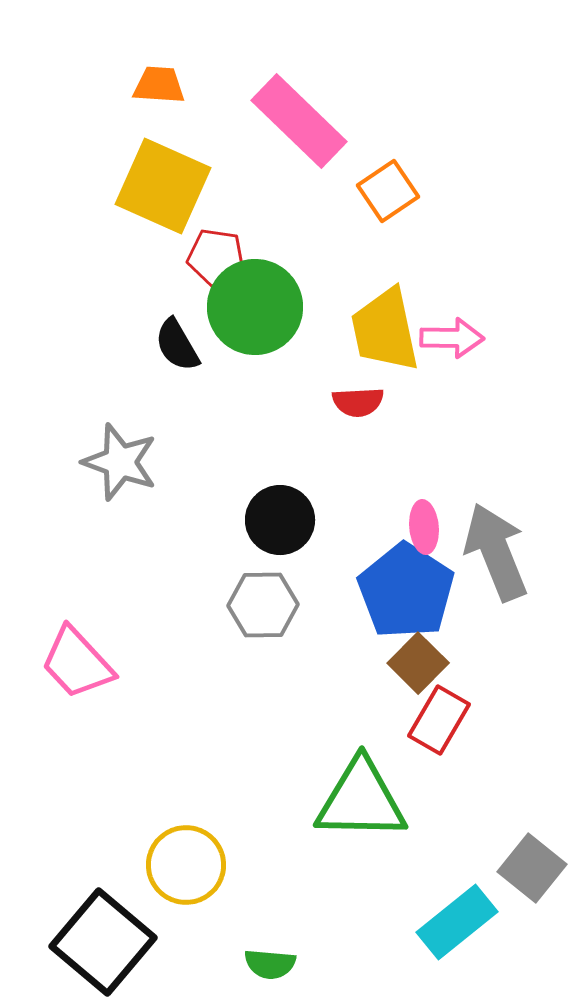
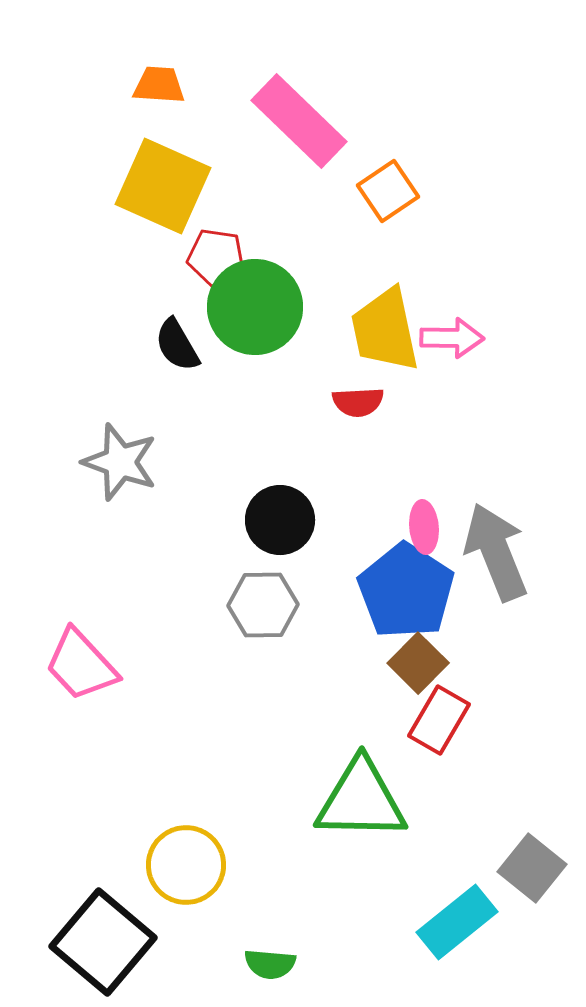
pink trapezoid: moved 4 px right, 2 px down
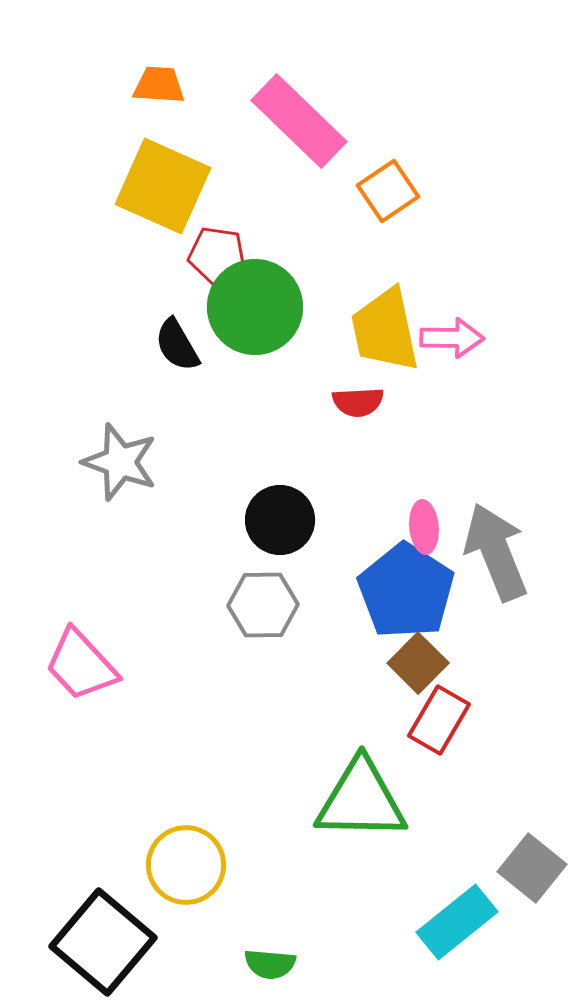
red pentagon: moved 1 px right, 2 px up
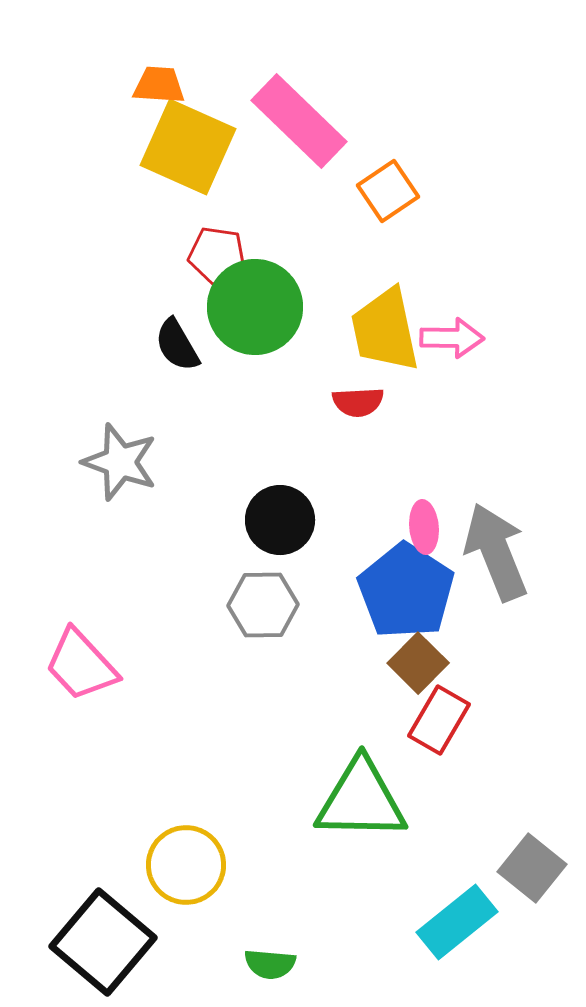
yellow square: moved 25 px right, 39 px up
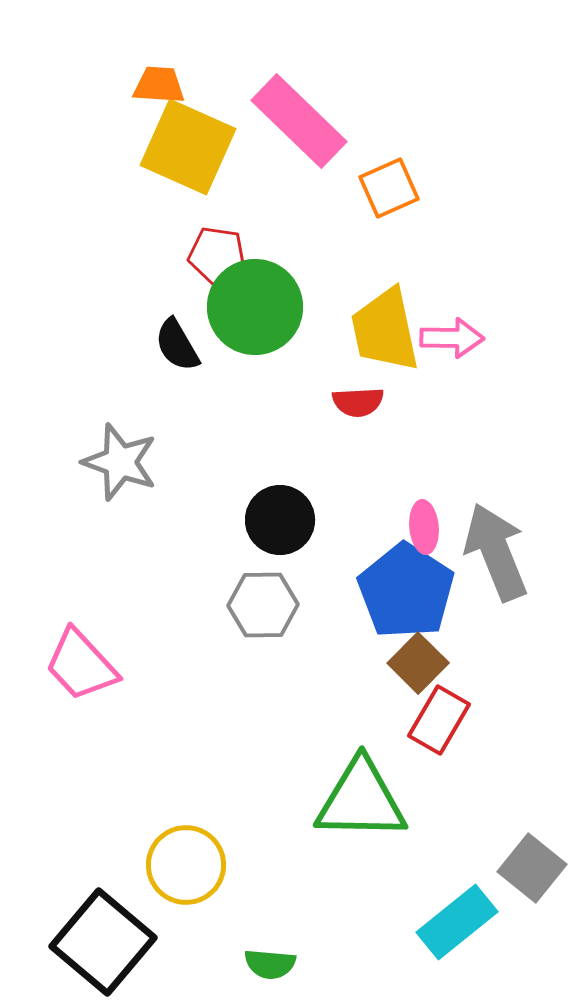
orange square: moved 1 px right, 3 px up; rotated 10 degrees clockwise
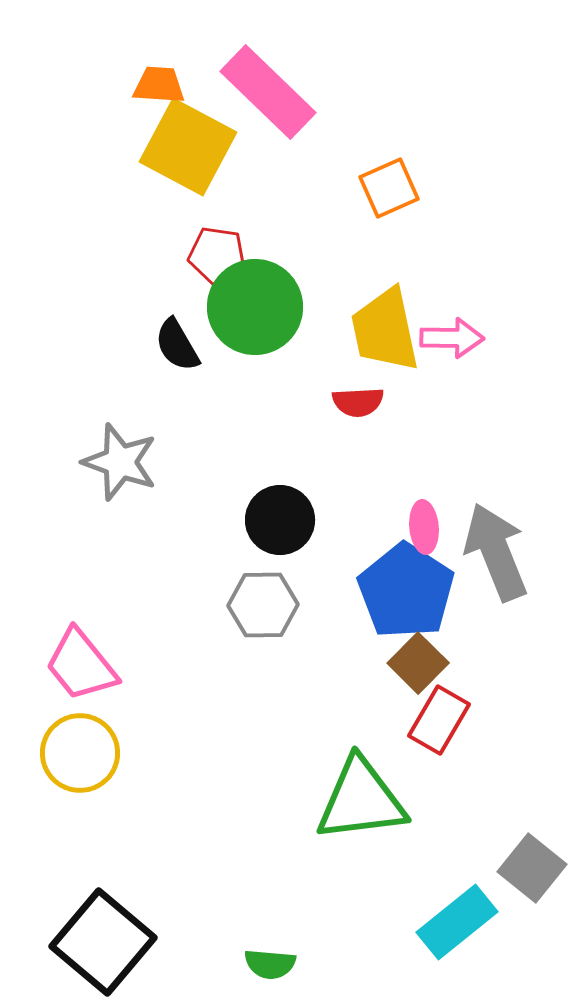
pink rectangle: moved 31 px left, 29 px up
yellow square: rotated 4 degrees clockwise
pink trapezoid: rotated 4 degrees clockwise
green triangle: rotated 8 degrees counterclockwise
yellow circle: moved 106 px left, 112 px up
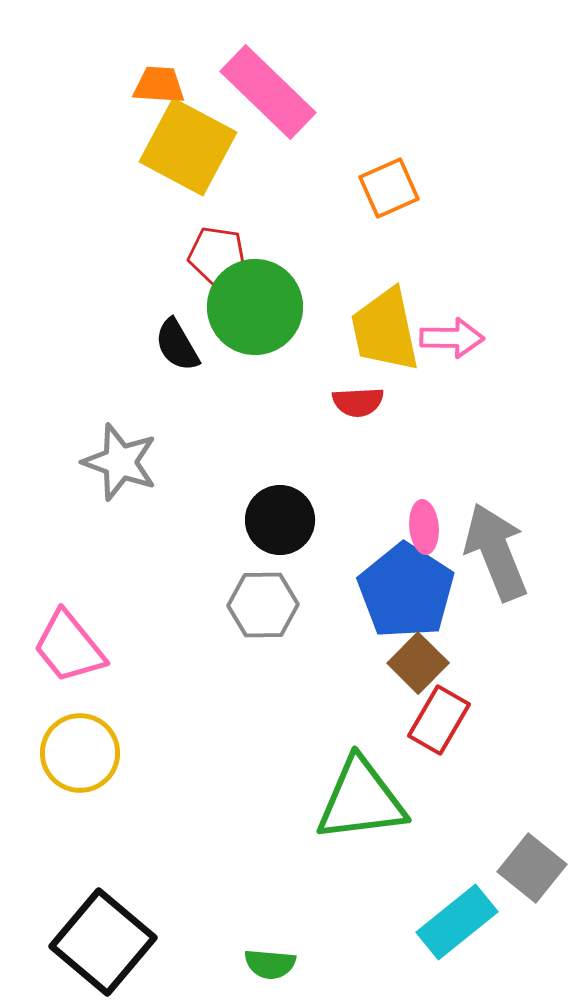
pink trapezoid: moved 12 px left, 18 px up
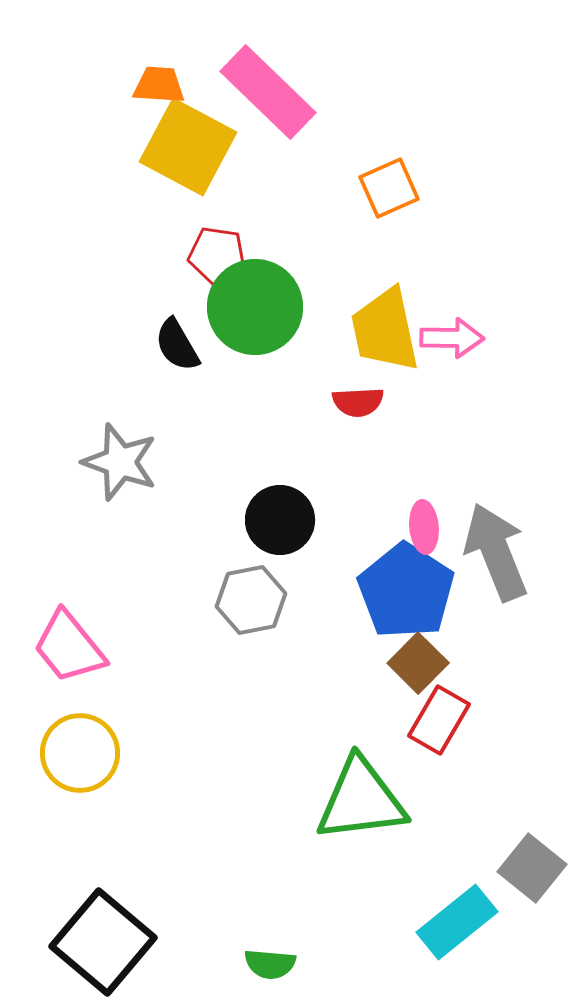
gray hexagon: moved 12 px left, 5 px up; rotated 10 degrees counterclockwise
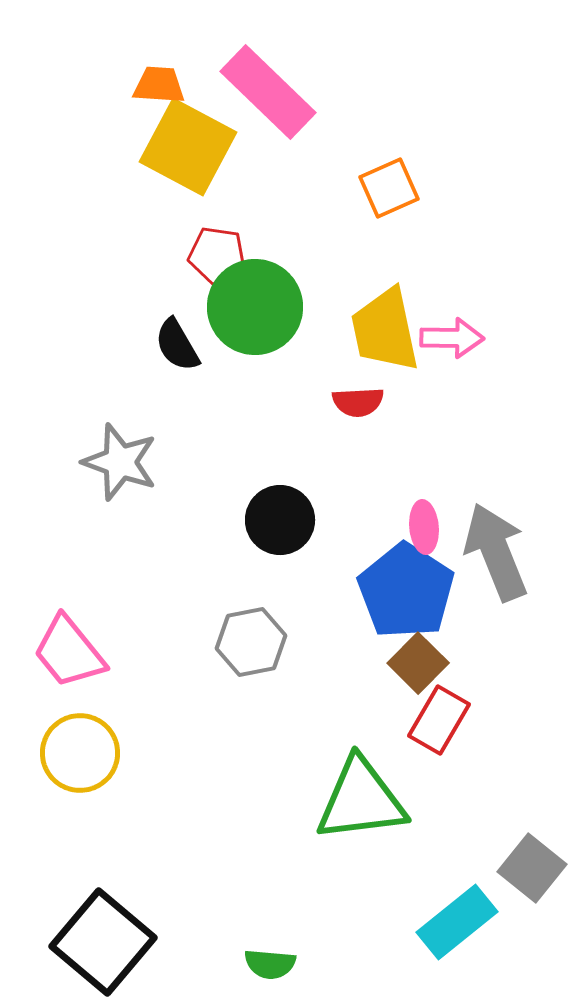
gray hexagon: moved 42 px down
pink trapezoid: moved 5 px down
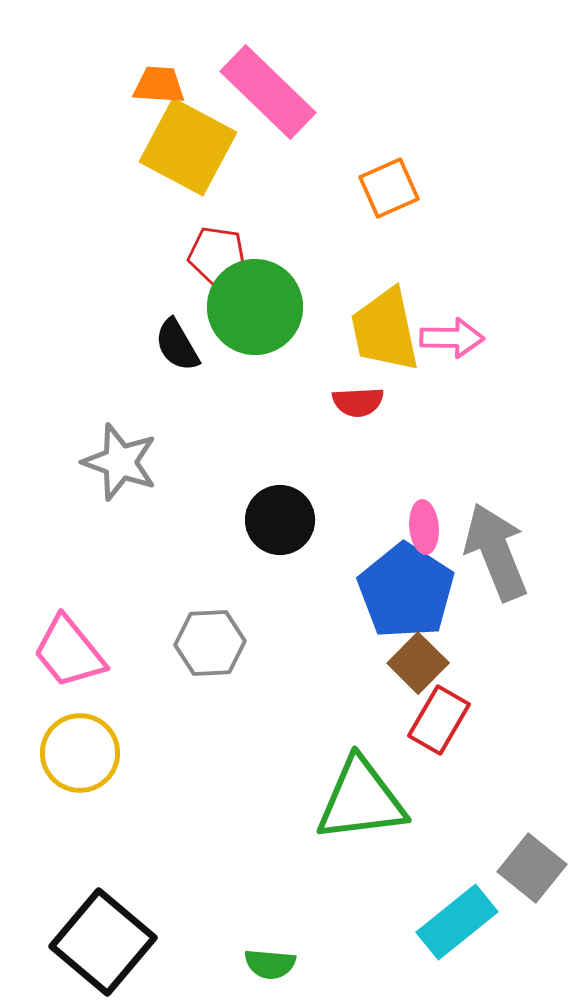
gray hexagon: moved 41 px left, 1 px down; rotated 8 degrees clockwise
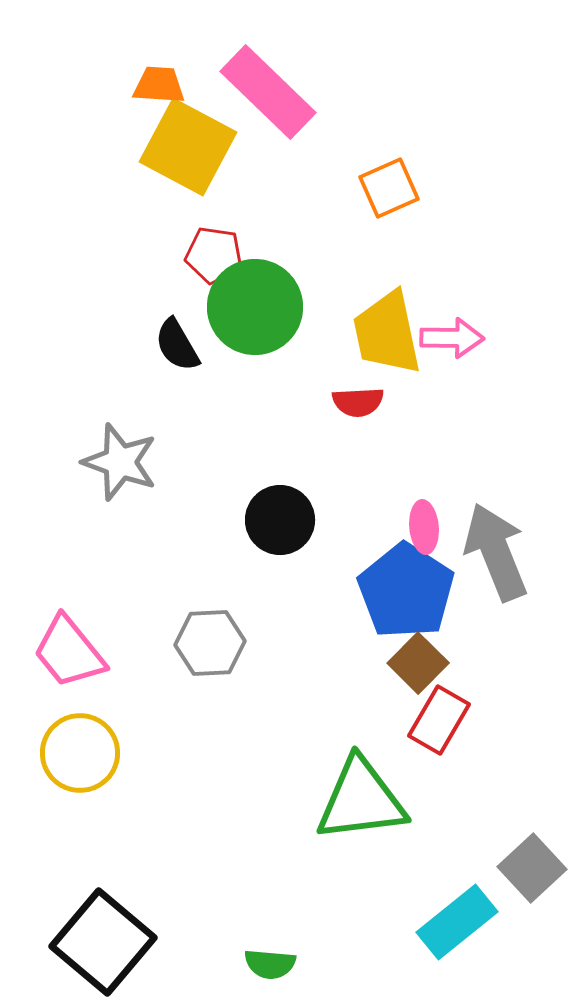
red pentagon: moved 3 px left
yellow trapezoid: moved 2 px right, 3 px down
gray square: rotated 8 degrees clockwise
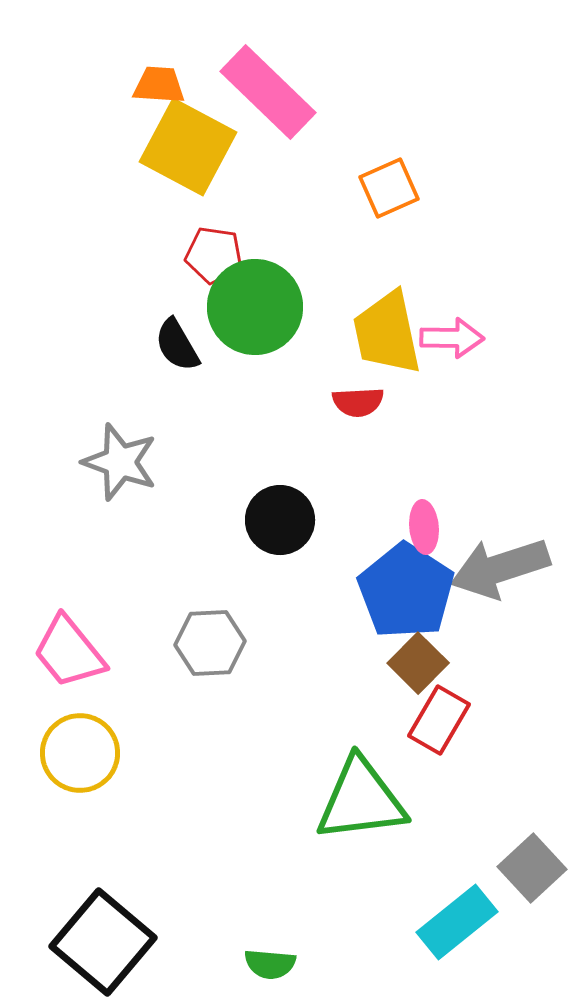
gray arrow: moved 4 px right, 16 px down; rotated 86 degrees counterclockwise
